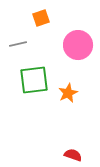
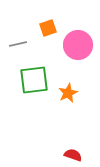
orange square: moved 7 px right, 10 px down
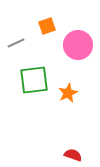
orange square: moved 1 px left, 2 px up
gray line: moved 2 px left, 1 px up; rotated 12 degrees counterclockwise
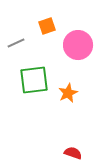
red semicircle: moved 2 px up
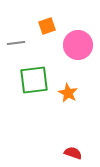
gray line: rotated 18 degrees clockwise
orange star: rotated 18 degrees counterclockwise
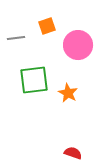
gray line: moved 5 px up
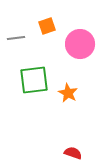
pink circle: moved 2 px right, 1 px up
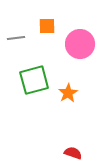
orange square: rotated 18 degrees clockwise
green square: rotated 8 degrees counterclockwise
orange star: rotated 12 degrees clockwise
